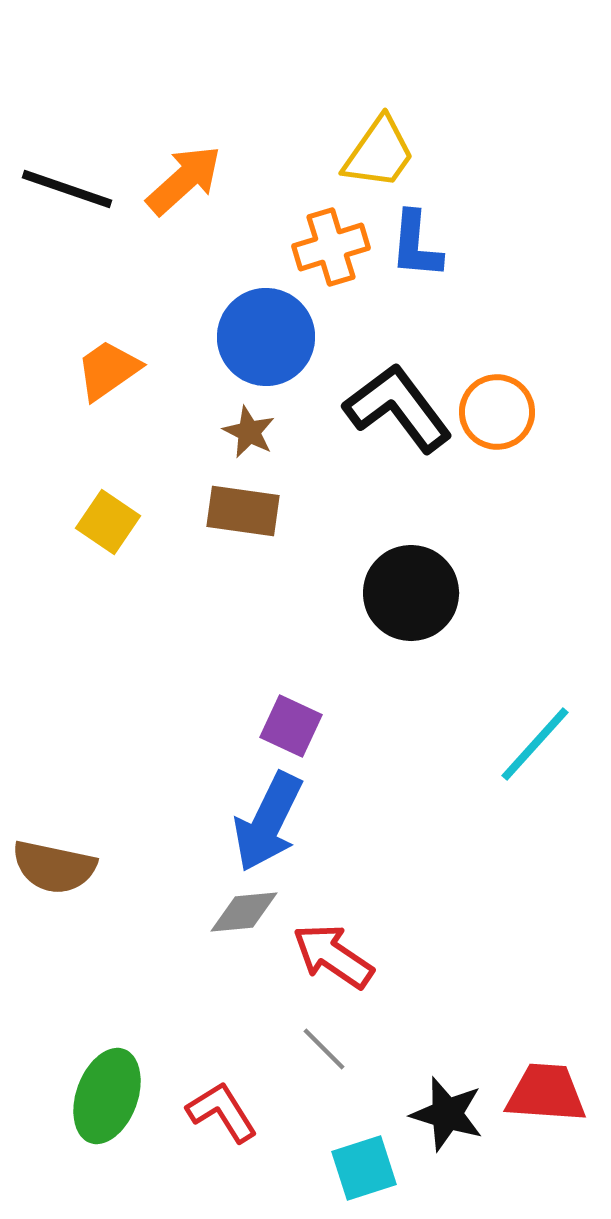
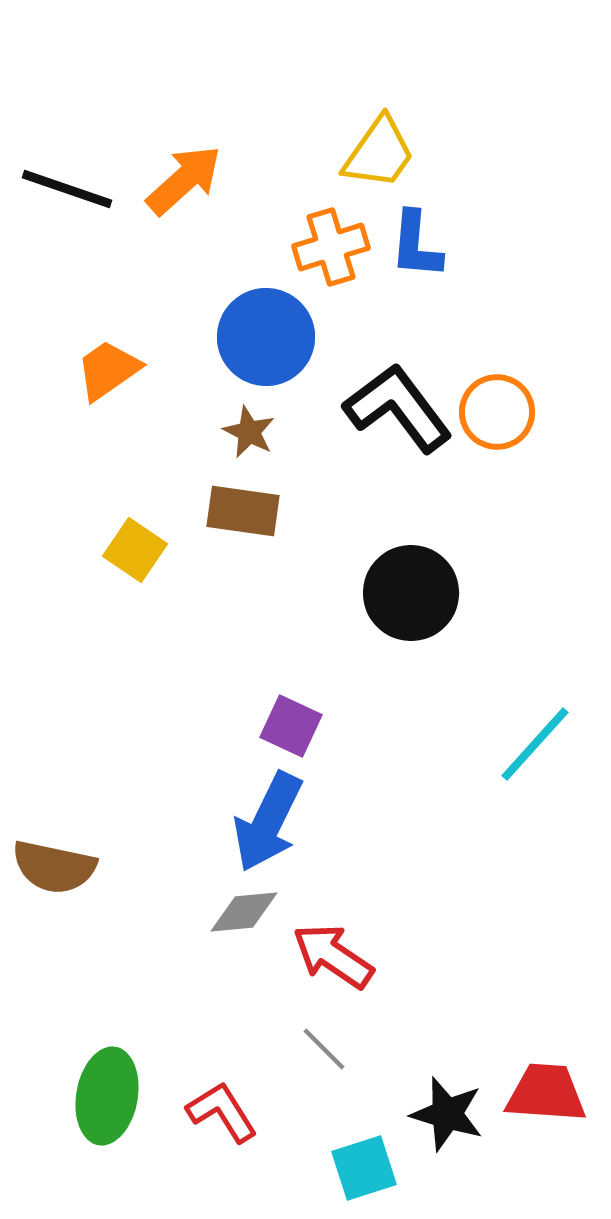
yellow square: moved 27 px right, 28 px down
green ellipse: rotated 10 degrees counterclockwise
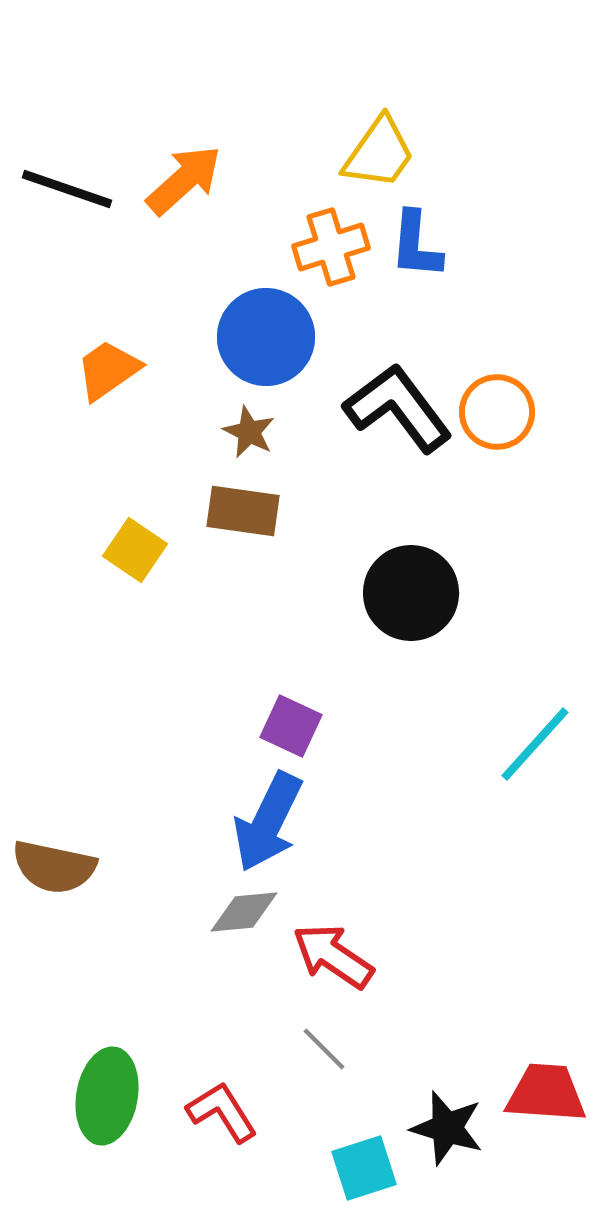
black star: moved 14 px down
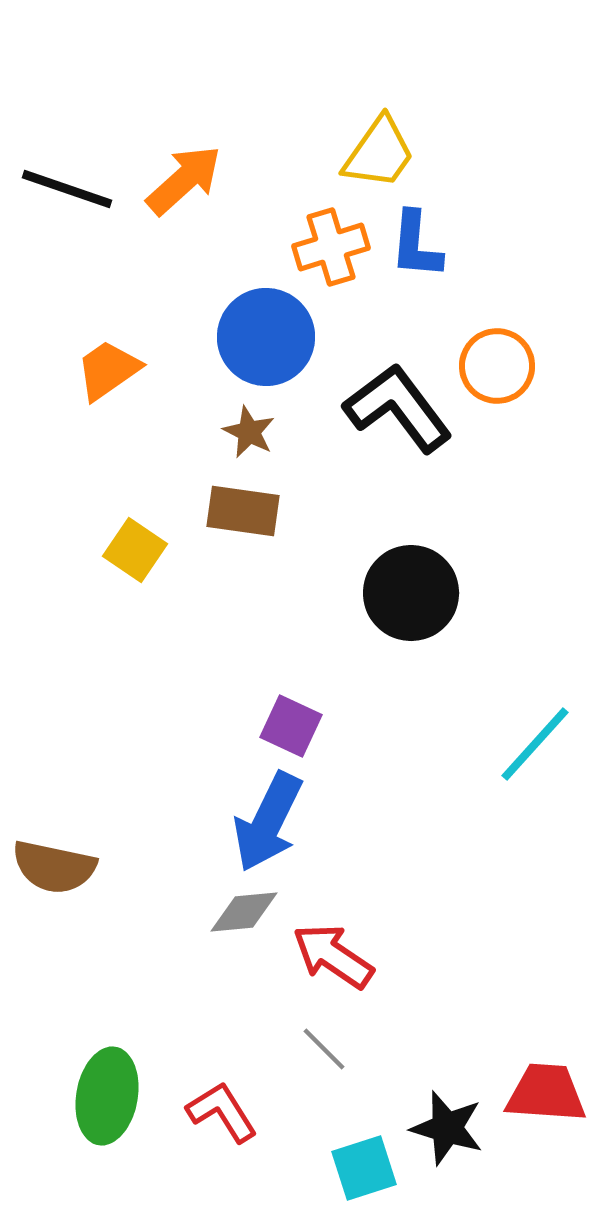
orange circle: moved 46 px up
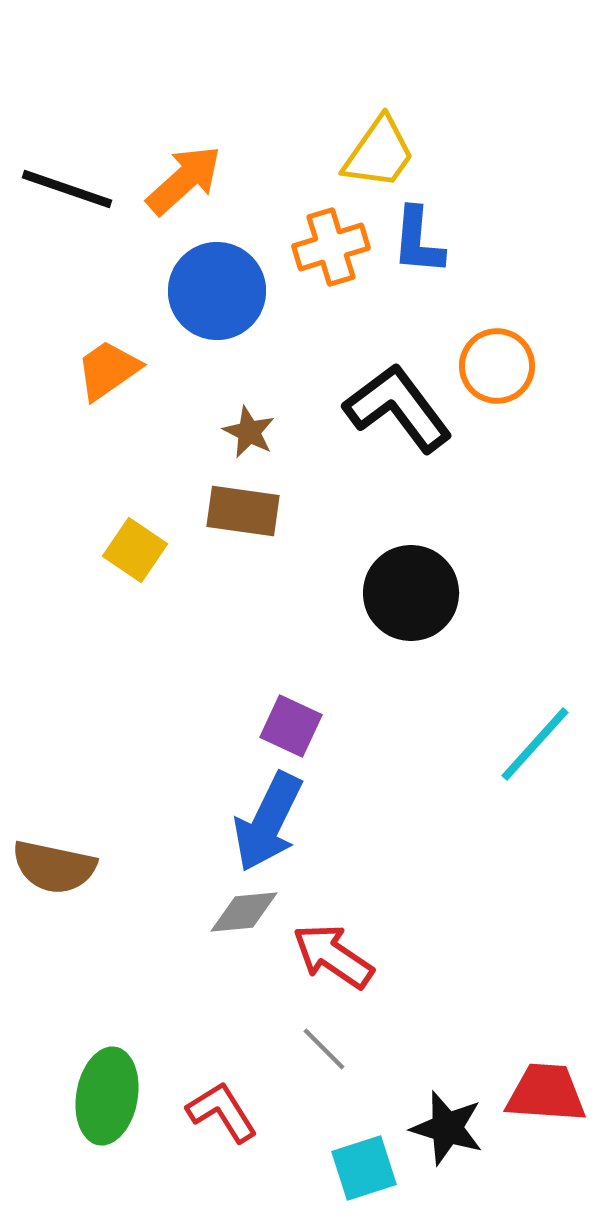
blue L-shape: moved 2 px right, 4 px up
blue circle: moved 49 px left, 46 px up
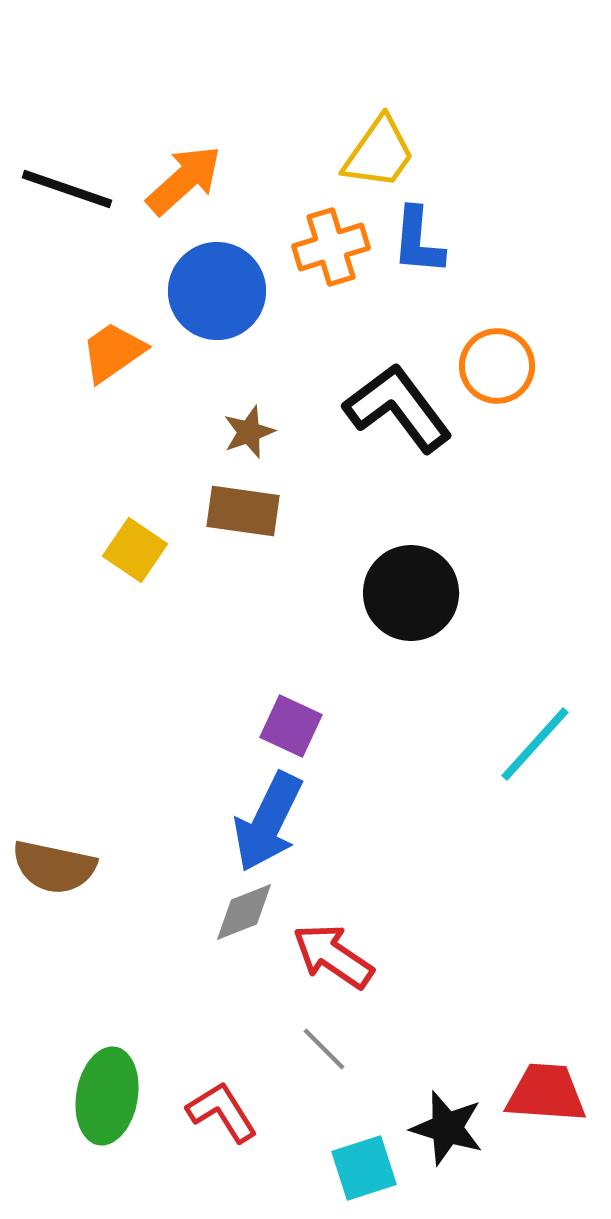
orange trapezoid: moved 5 px right, 18 px up
brown star: rotated 26 degrees clockwise
gray diamond: rotated 16 degrees counterclockwise
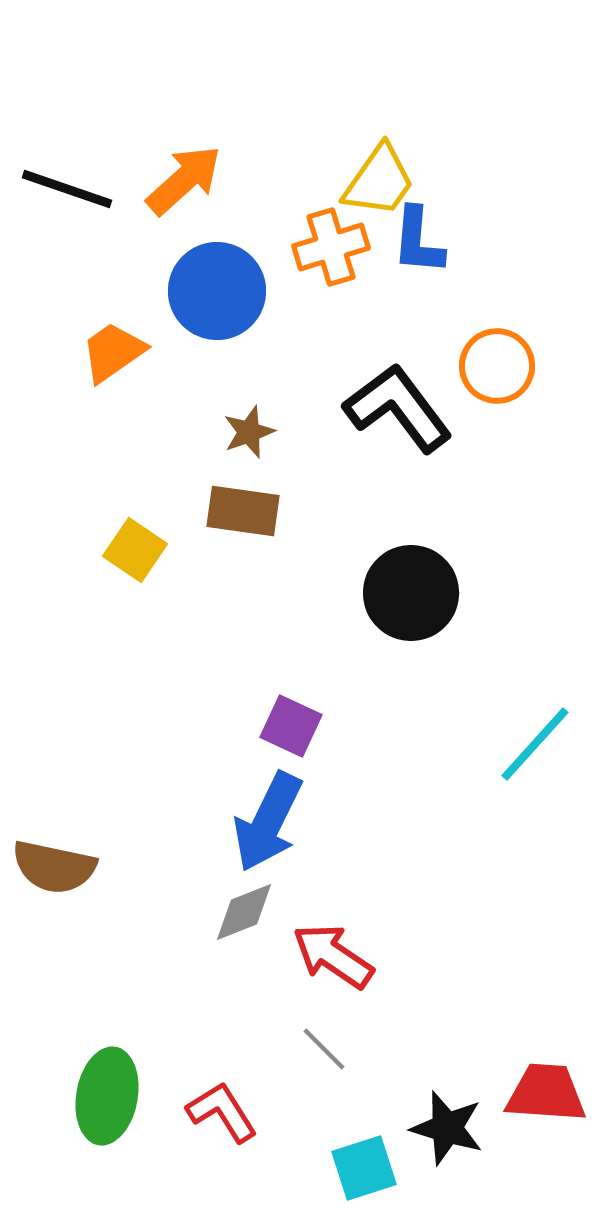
yellow trapezoid: moved 28 px down
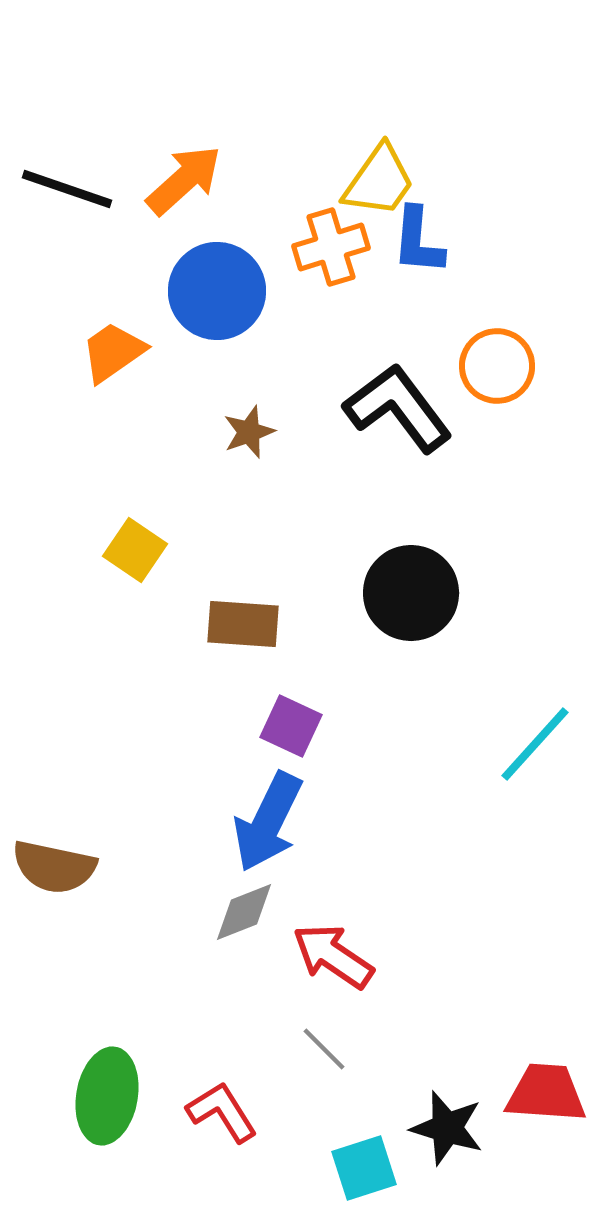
brown rectangle: moved 113 px down; rotated 4 degrees counterclockwise
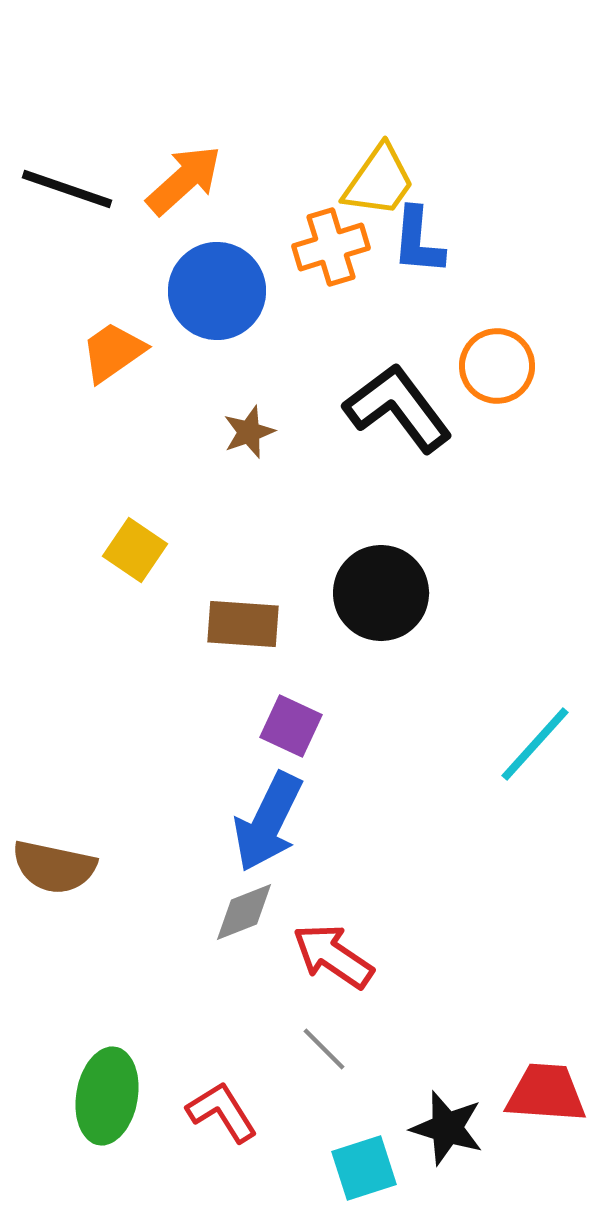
black circle: moved 30 px left
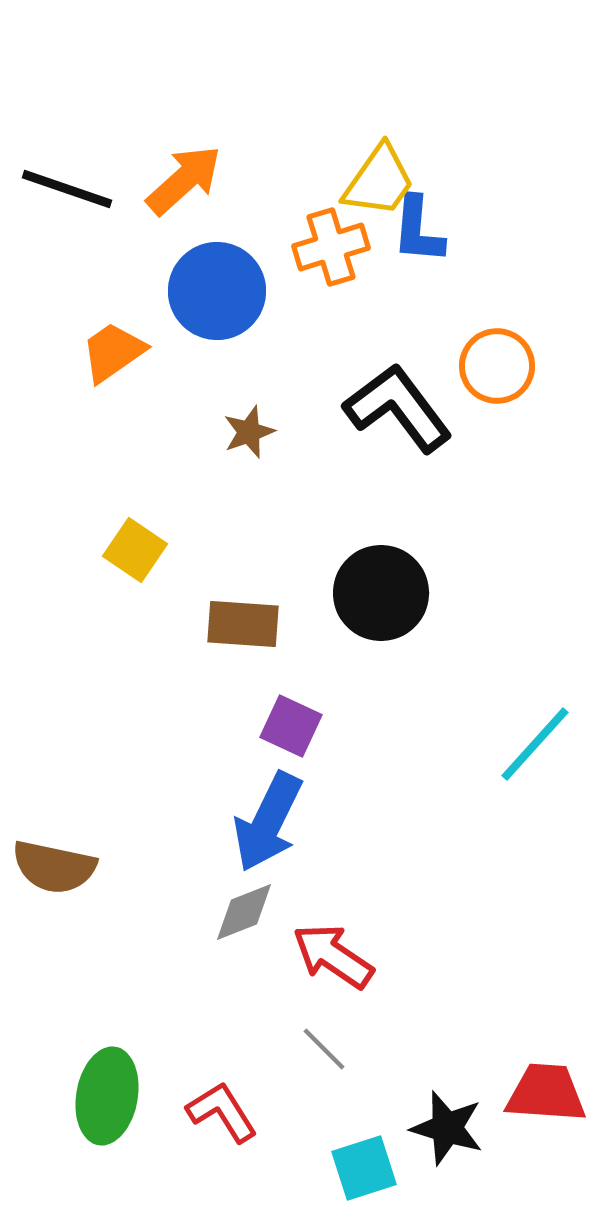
blue L-shape: moved 11 px up
